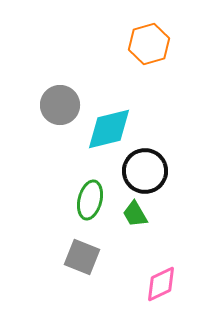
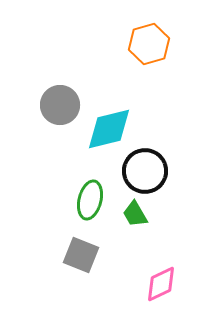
gray square: moved 1 px left, 2 px up
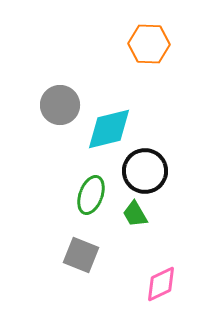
orange hexagon: rotated 18 degrees clockwise
green ellipse: moved 1 px right, 5 px up; rotated 6 degrees clockwise
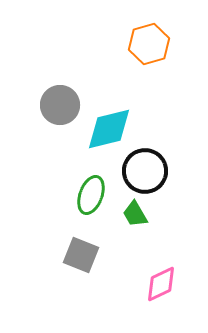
orange hexagon: rotated 18 degrees counterclockwise
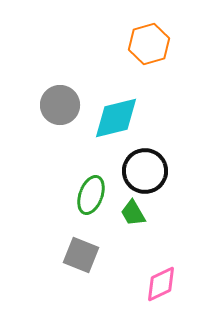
cyan diamond: moved 7 px right, 11 px up
green trapezoid: moved 2 px left, 1 px up
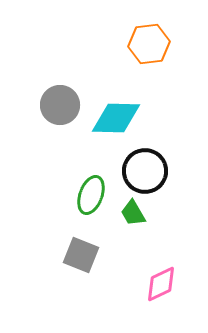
orange hexagon: rotated 9 degrees clockwise
cyan diamond: rotated 15 degrees clockwise
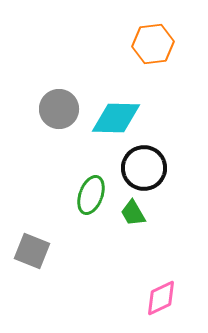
orange hexagon: moved 4 px right
gray circle: moved 1 px left, 4 px down
black circle: moved 1 px left, 3 px up
gray square: moved 49 px left, 4 px up
pink diamond: moved 14 px down
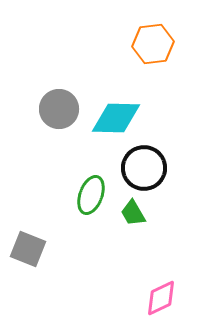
gray square: moved 4 px left, 2 px up
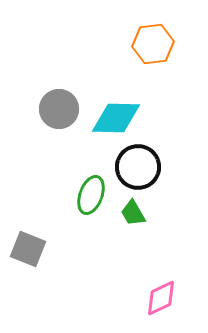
black circle: moved 6 px left, 1 px up
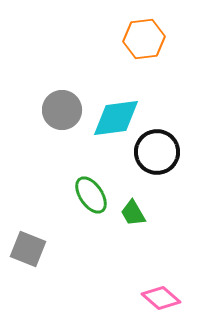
orange hexagon: moved 9 px left, 5 px up
gray circle: moved 3 px right, 1 px down
cyan diamond: rotated 9 degrees counterclockwise
black circle: moved 19 px right, 15 px up
green ellipse: rotated 54 degrees counterclockwise
pink diamond: rotated 66 degrees clockwise
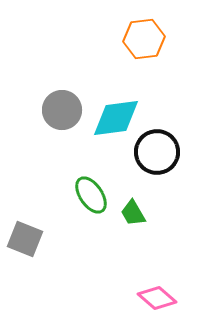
gray square: moved 3 px left, 10 px up
pink diamond: moved 4 px left
